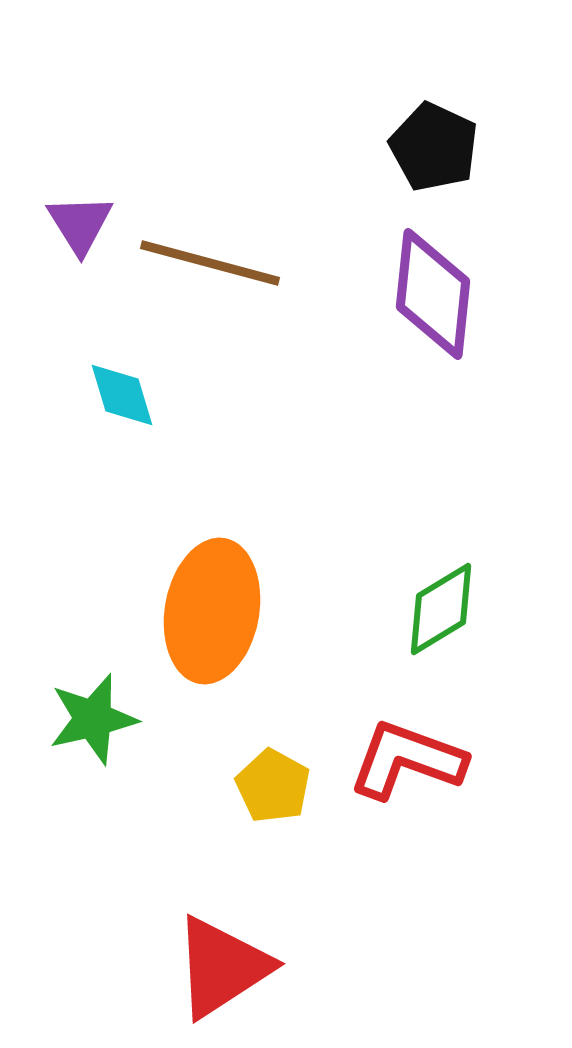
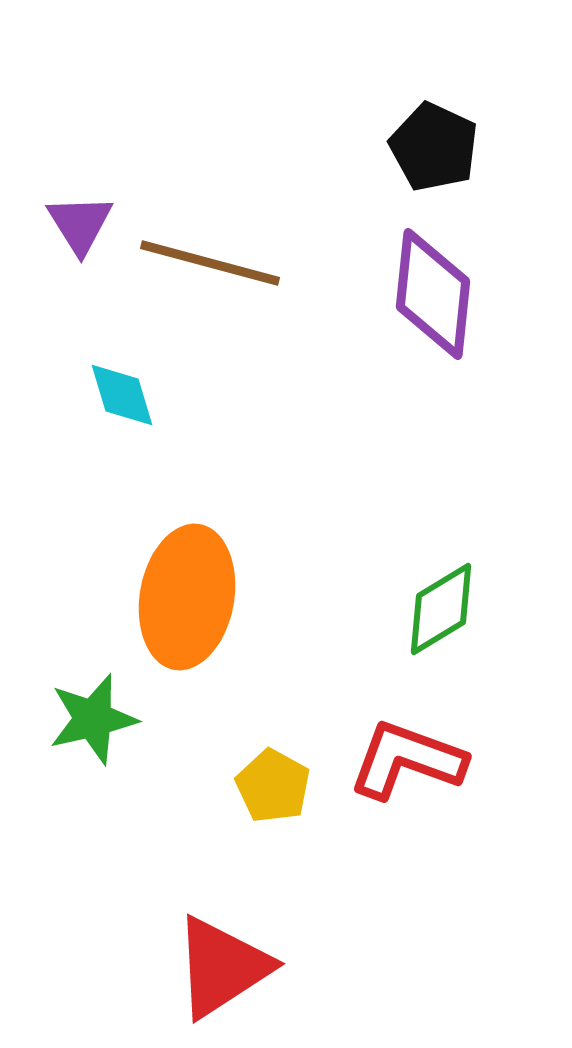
orange ellipse: moved 25 px left, 14 px up
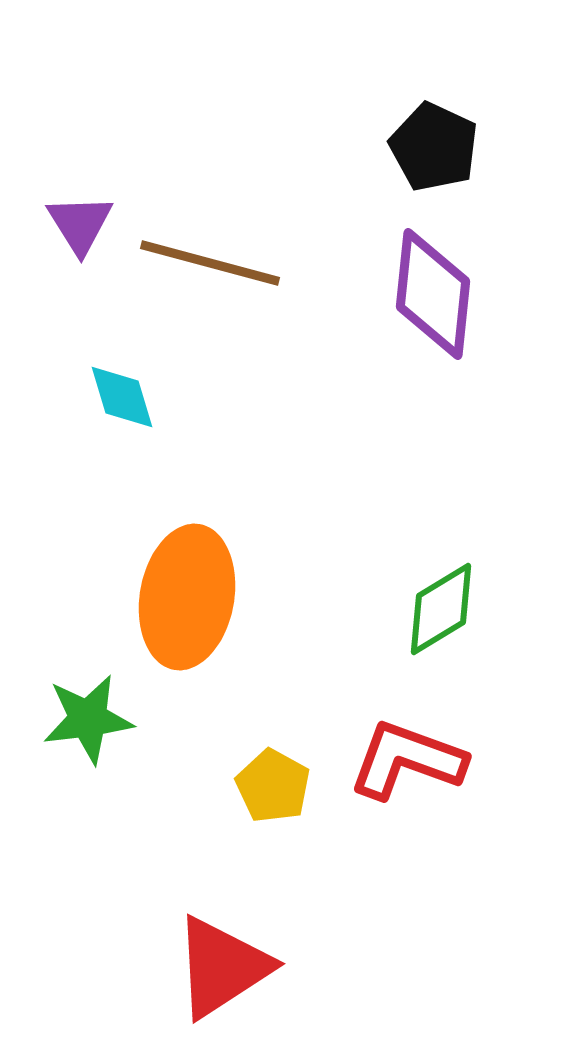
cyan diamond: moved 2 px down
green star: moved 5 px left; rotated 6 degrees clockwise
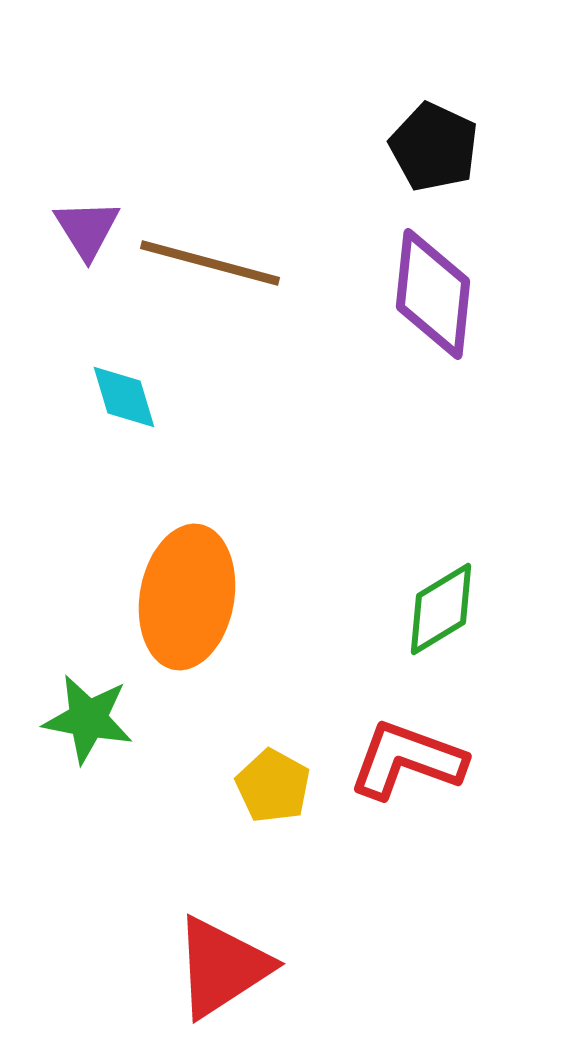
purple triangle: moved 7 px right, 5 px down
cyan diamond: moved 2 px right
green star: rotated 18 degrees clockwise
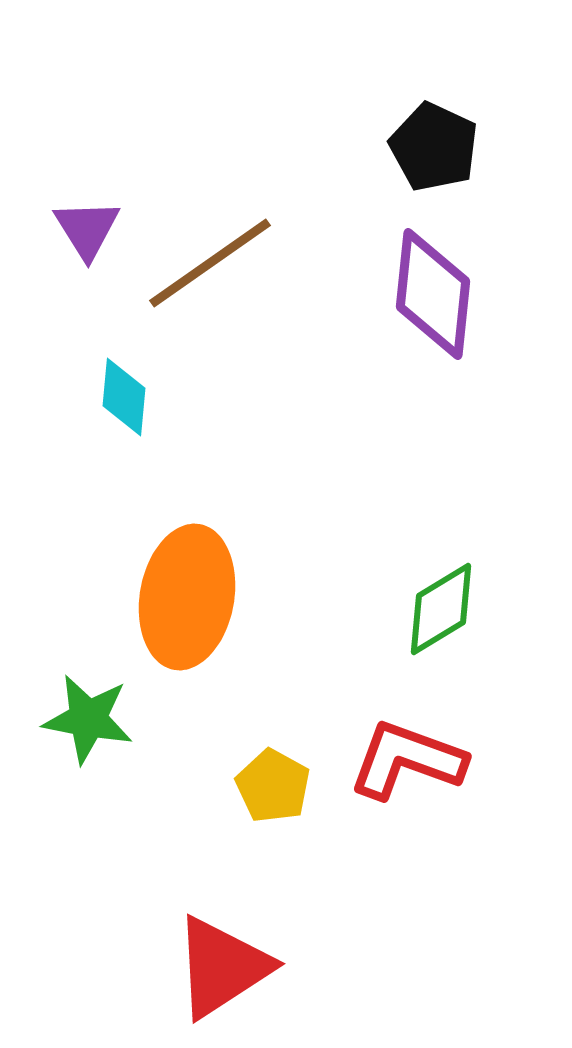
brown line: rotated 50 degrees counterclockwise
cyan diamond: rotated 22 degrees clockwise
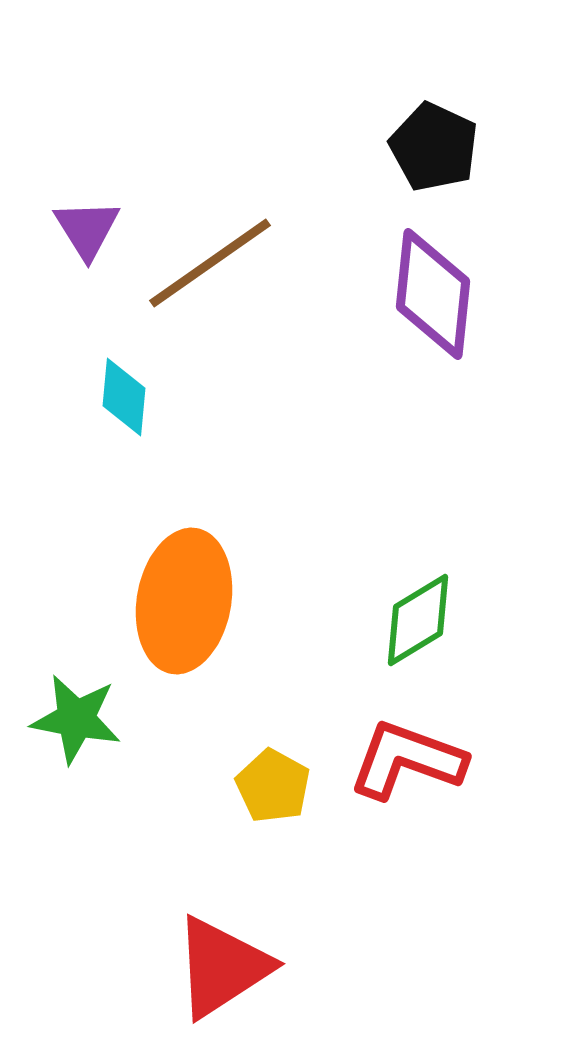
orange ellipse: moved 3 px left, 4 px down
green diamond: moved 23 px left, 11 px down
green star: moved 12 px left
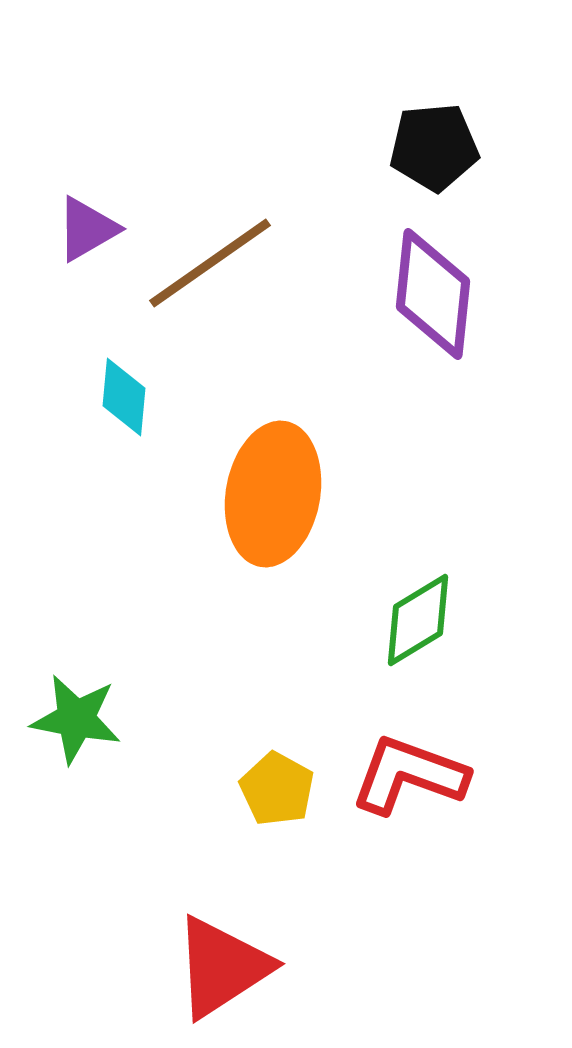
black pentagon: rotated 30 degrees counterclockwise
purple triangle: rotated 32 degrees clockwise
orange ellipse: moved 89 px right, 107 px up
red L-shape: moved 2 px right, 15 px down
yellow pentagon: moved 4 px right, 3 px down
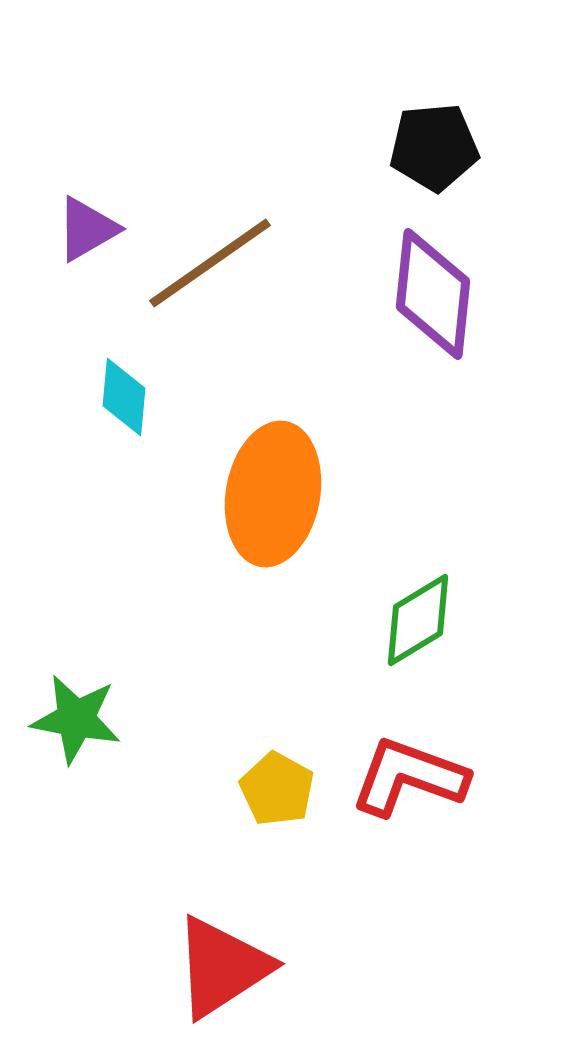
red L-shape: moved 2 px down
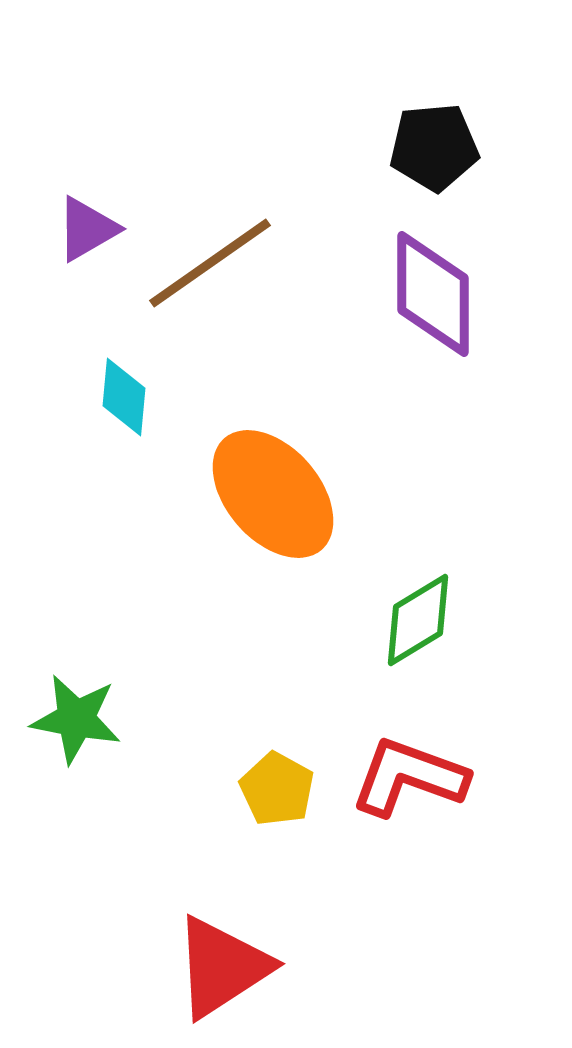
purple diamond: rotated 6 degrees counterclockwise
orange ellipse: rotated 51 degrees counterclockwise
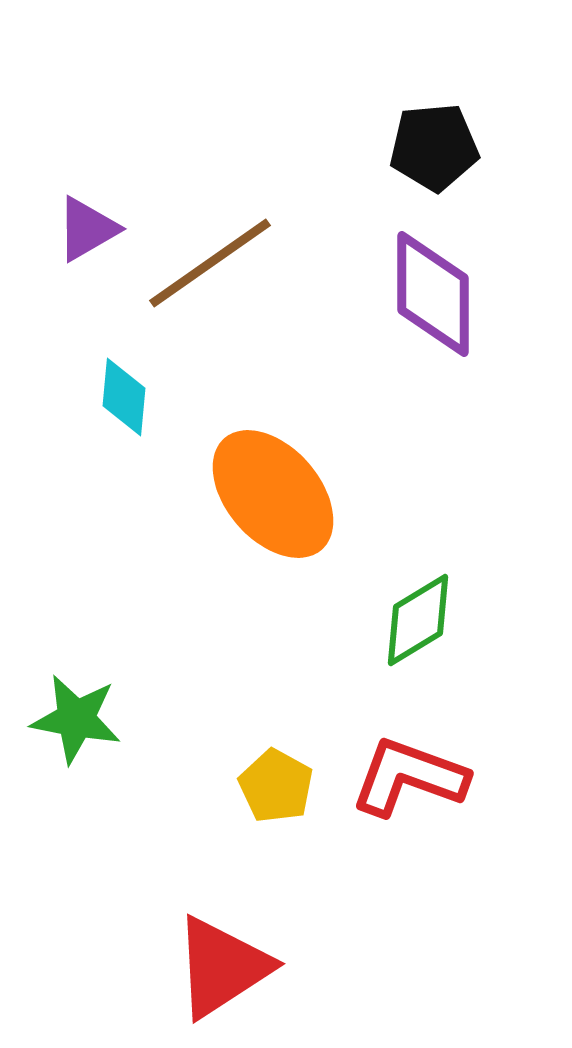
yellow pentagon: moved 1 px left, 3 px up
